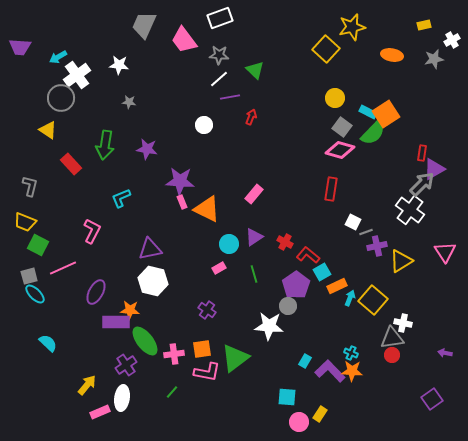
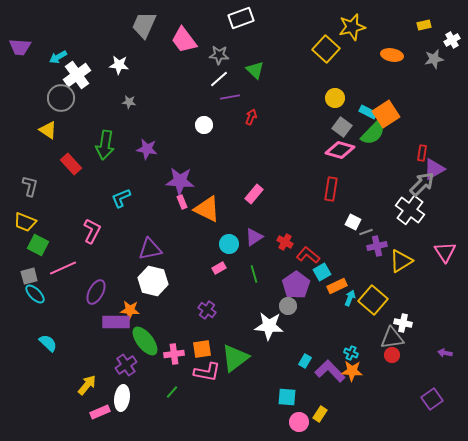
white rectangle at (220, 18): moved 21 px right
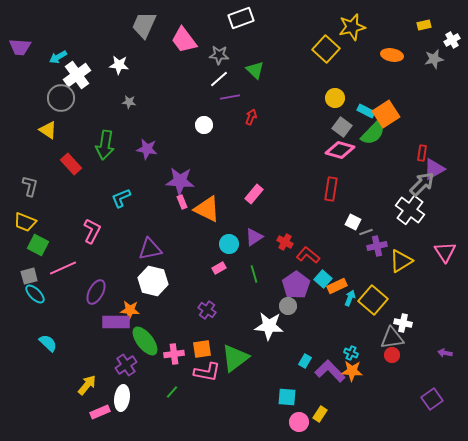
cyan rectangle at (368, 112): moved 2 px left, 1 px up
cyan square at (322, 272): moved 1 px right, 7 px down; rotated 18 degrees counterclockwise
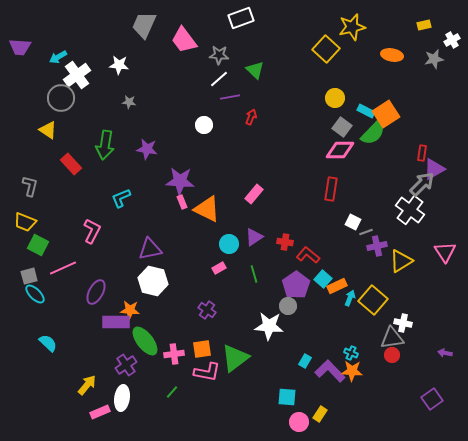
pink diamond at (340, 150): rotated 16 degrees counterclockwise
red cross at (285, 242): rotated 21 degrees counterclockwise
